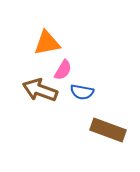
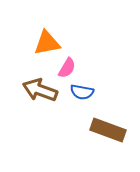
pink semicircle: moved 4 px right, 2 px up
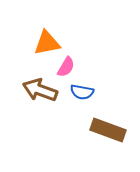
pink semicircle: moved 1 px left, 1 px up
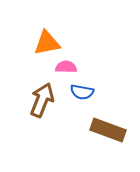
pink semicircle: rotated 120 degrees counterclockwise
brown arrow: moved 2 px right, 10 px down; rotated 92 degrees clockwise
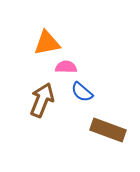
blue semicircle: rotated 30 degrees clockwise
